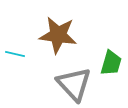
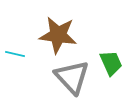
green trapezoid: rotated 40 degrees counterclockwise
gray triangle: moved 2 px left, 7 px up
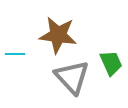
cyan line: rotated 12 degrees counterclockwise
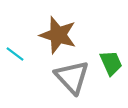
brown star: rotated 9 degrees clockwise
cyan line: rotated 36 degrees clockwise
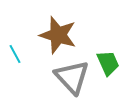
cyan line: rotated 24 degrees clockwise
green trapezoid: moved 3 px left
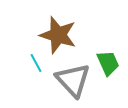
cyan line: moved 21 px right, 9 px down
gray triangle: moved 1 px right, 3 px down
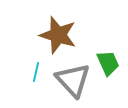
cyan line: moved 9 px down; rotated 42 degrees clockwise
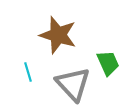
cyan line: moved 8 px left; rotated 30 degrees counterclockwise
gray triangle: moved 4 px down
